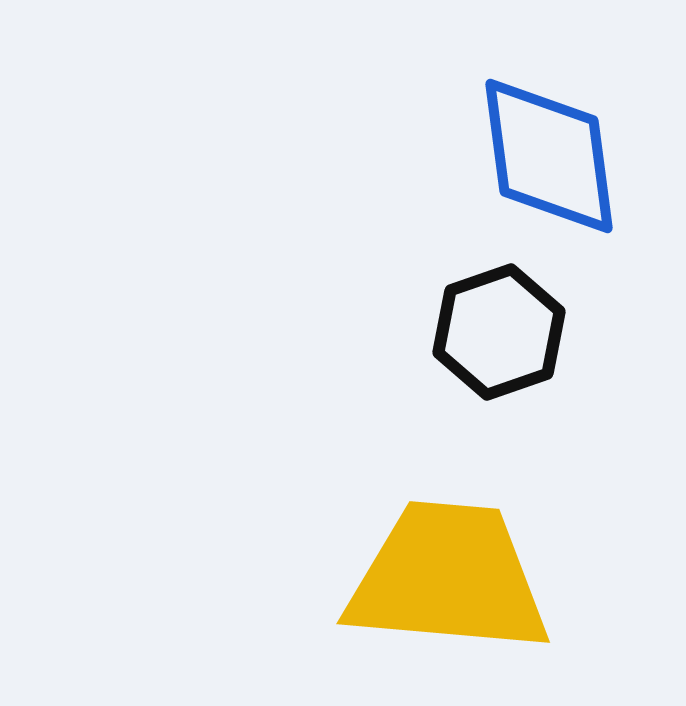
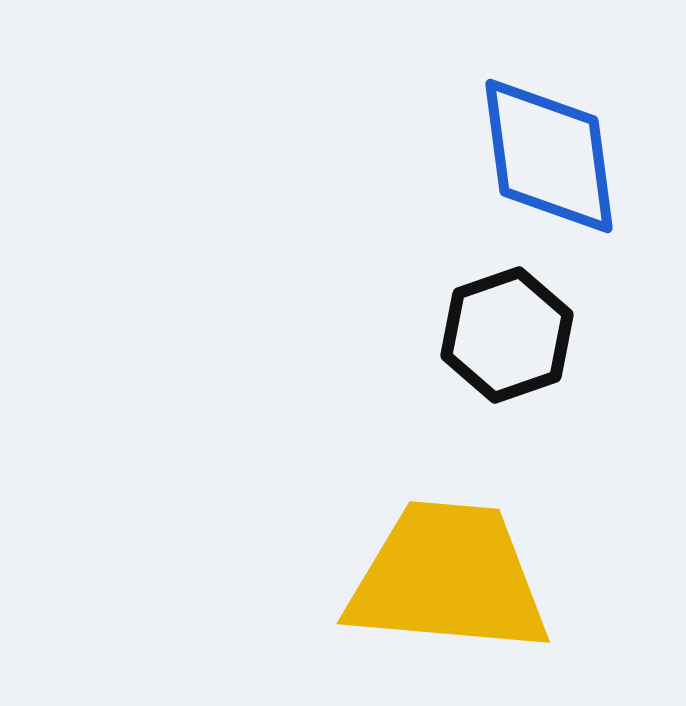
black hexagon: moved 8 px right, 3 px down
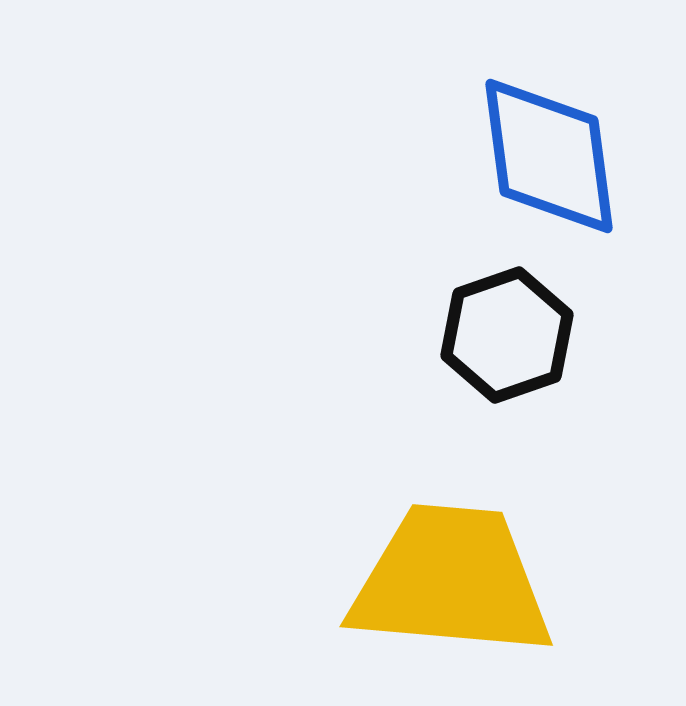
yellow trapezoid: moved 3 px right, 3 px down
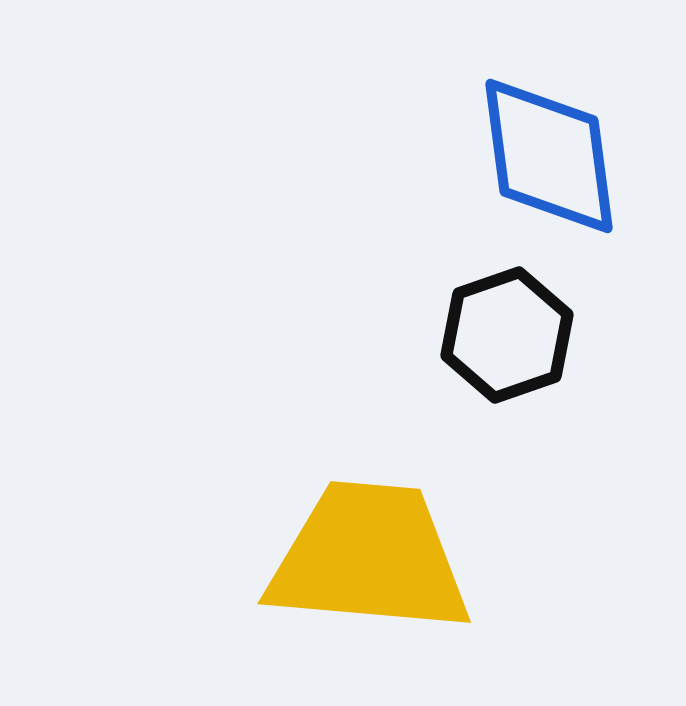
yellow trapezoid: moved 82 px left, 23 px up
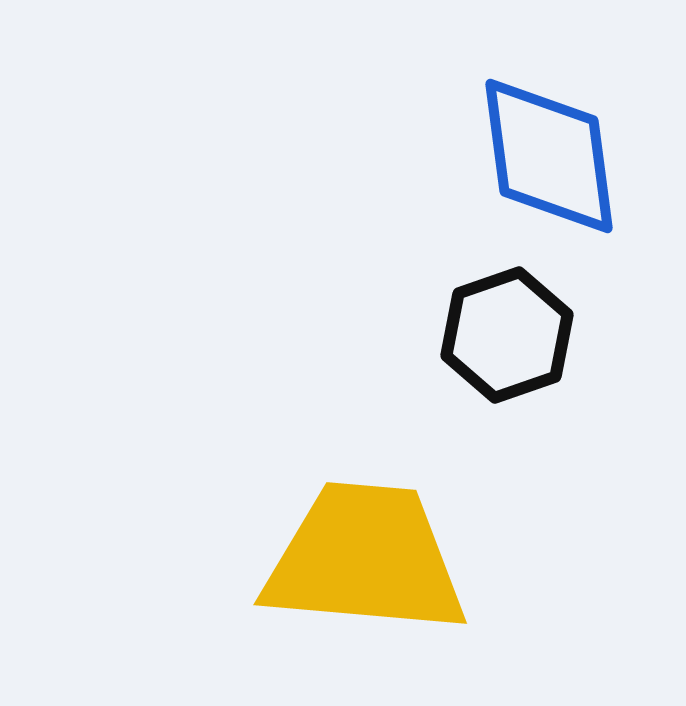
yellow trapezoid: moved 4 px left, 1 px down
